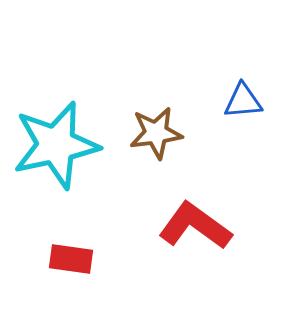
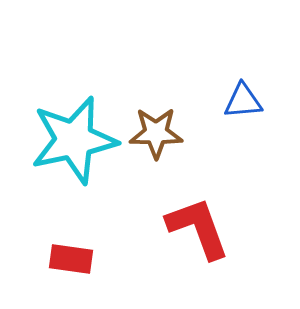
brown star: rotated 8 degrees clockwise
cyan star: moved 18 px right, 5 px up
red L-shape: moved 3 px right, 2 px down; rotated 34 degrees clockwise
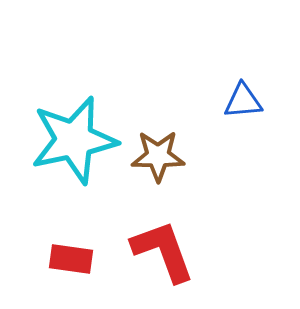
brown star: moved 2 px right, 23 px down
red L-shape: moved 35 px left, 23 px down
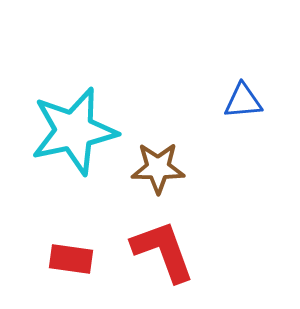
cyan star: moved 9 px up
brown star: moved 12 px down
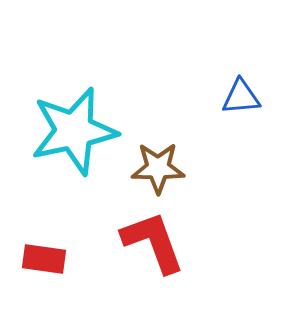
blue triangle: moved 2 px left, 4 px up
red L-shape: moved 10 px left, 9 px up
red rectangle: moved 27 px left
